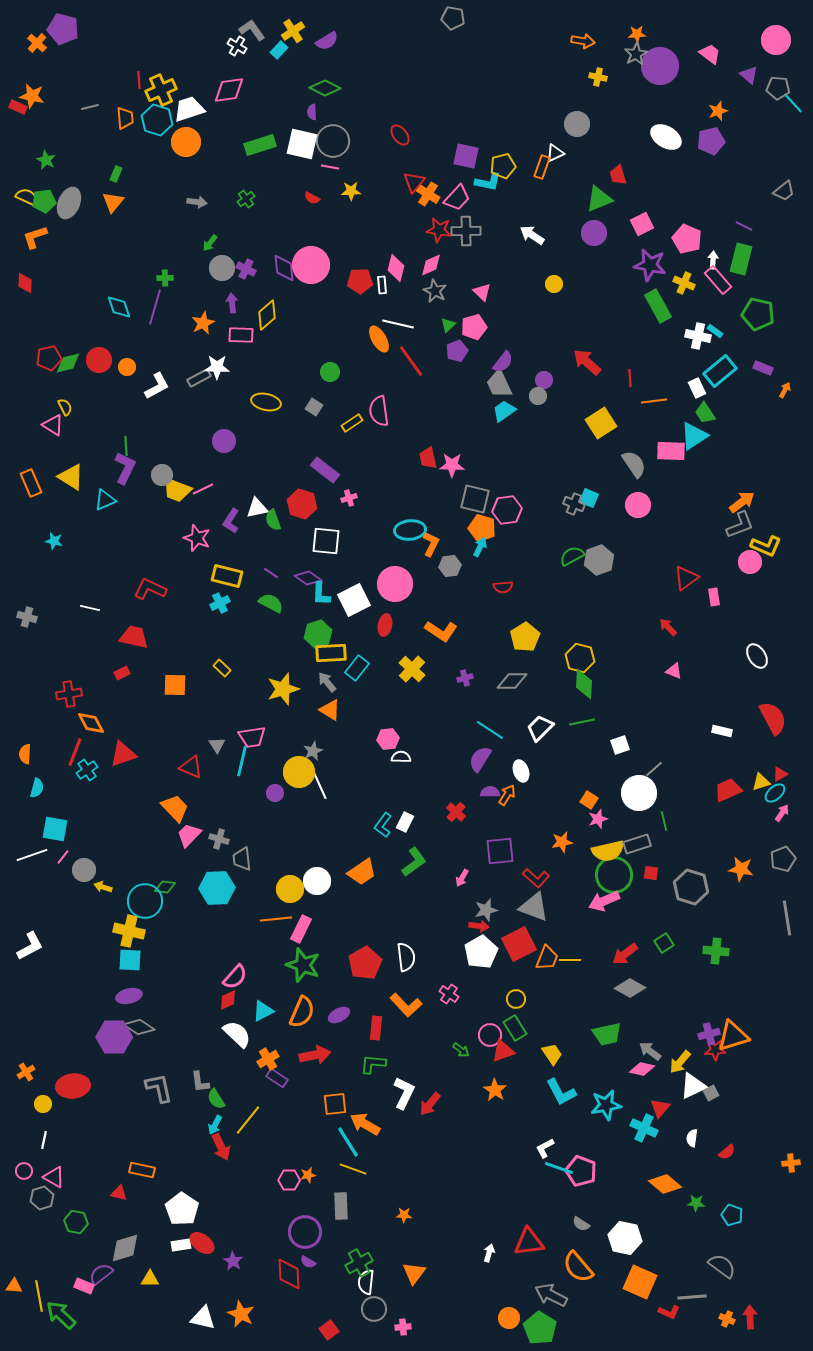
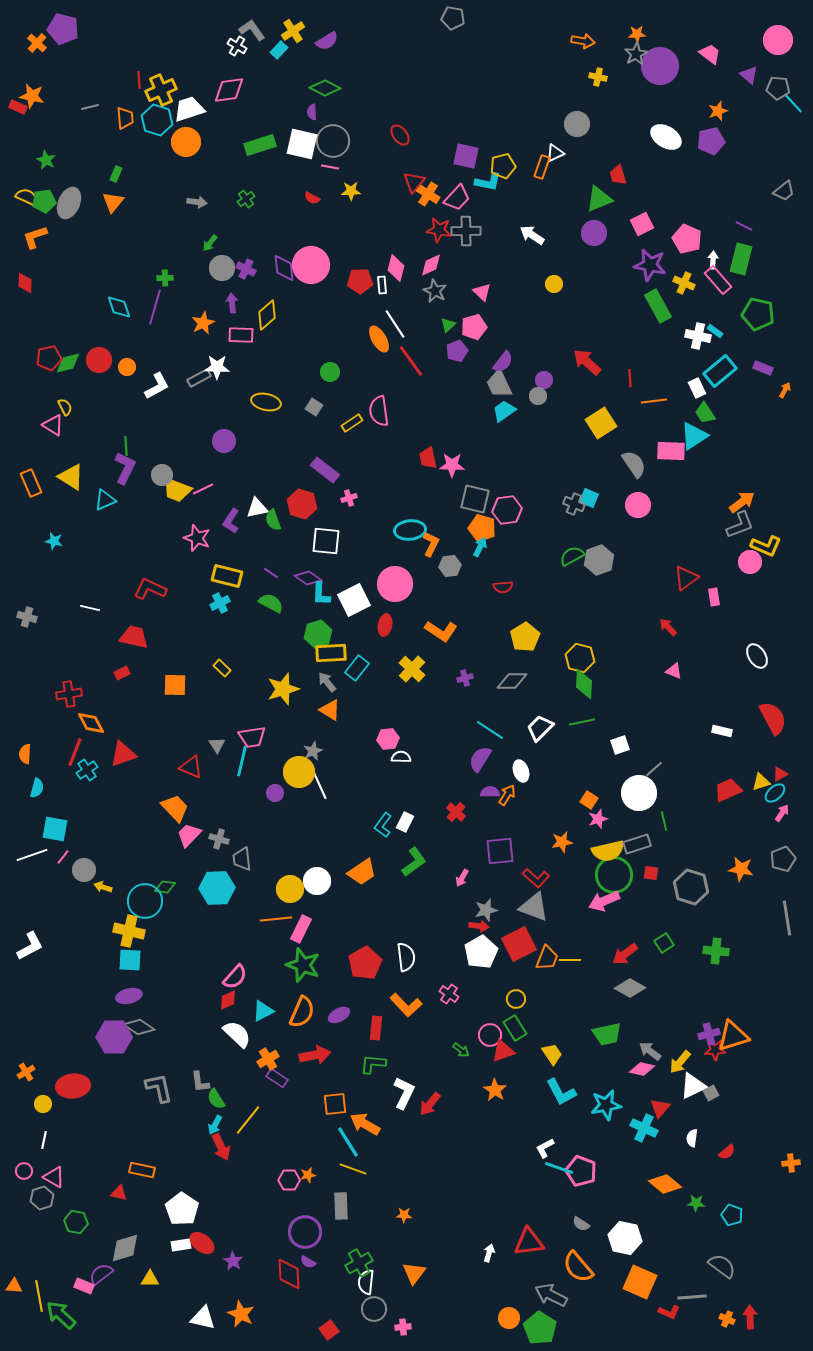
pink circle at (776, 40): moved 2 px right
white line at (398, 324): moved 3 px left; rotated 44 degrees clockwise
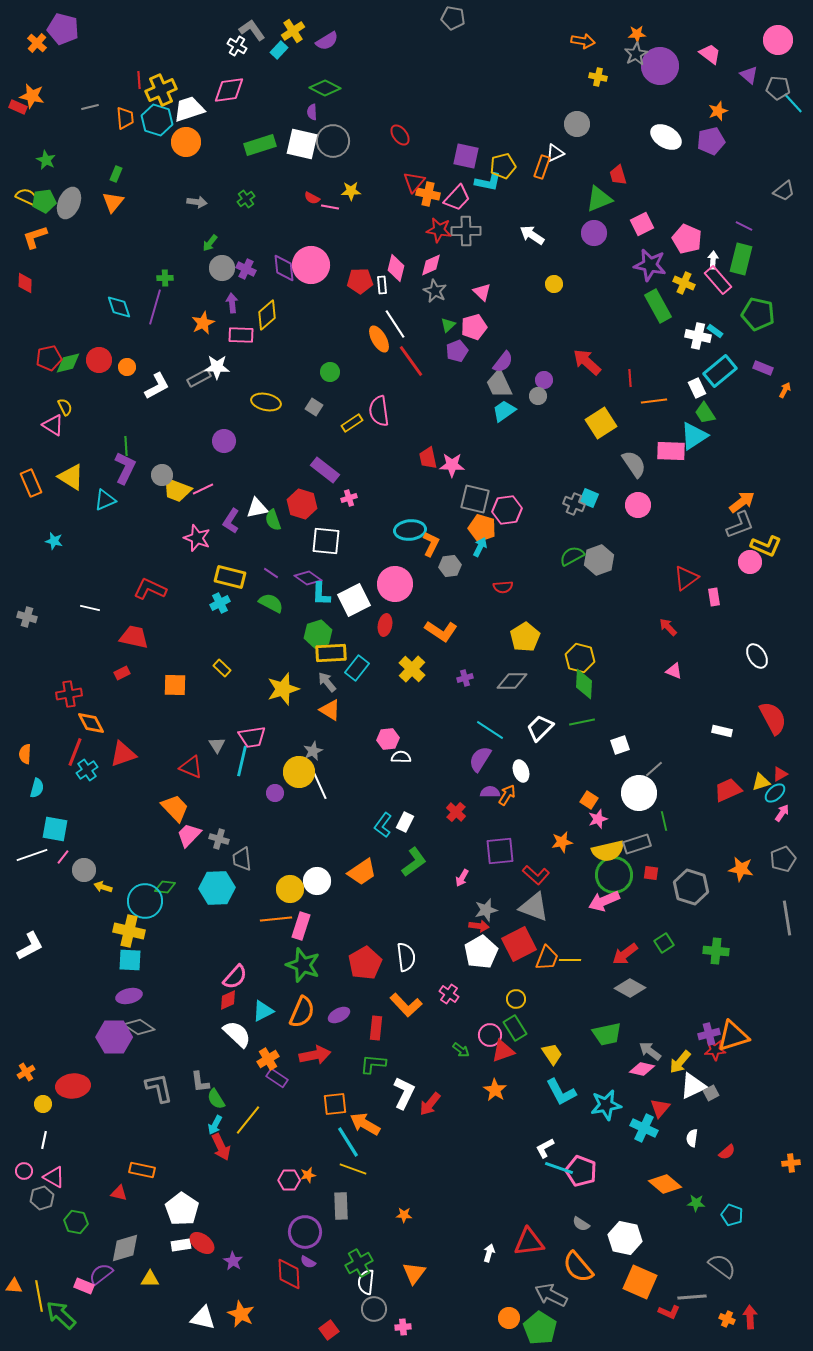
pink line at (330, 167): moved 40 px down
orange cross at (428, 194): rotated 20 degrees counterclockwise
yellow rectangle at (227, 576): moved 3 px right, 1 px down
red L-shape at (536, 878): moved 3 px up
pink rectangle at (301, 929): moved 3 px up; rotated 8 degrees counterclockwise
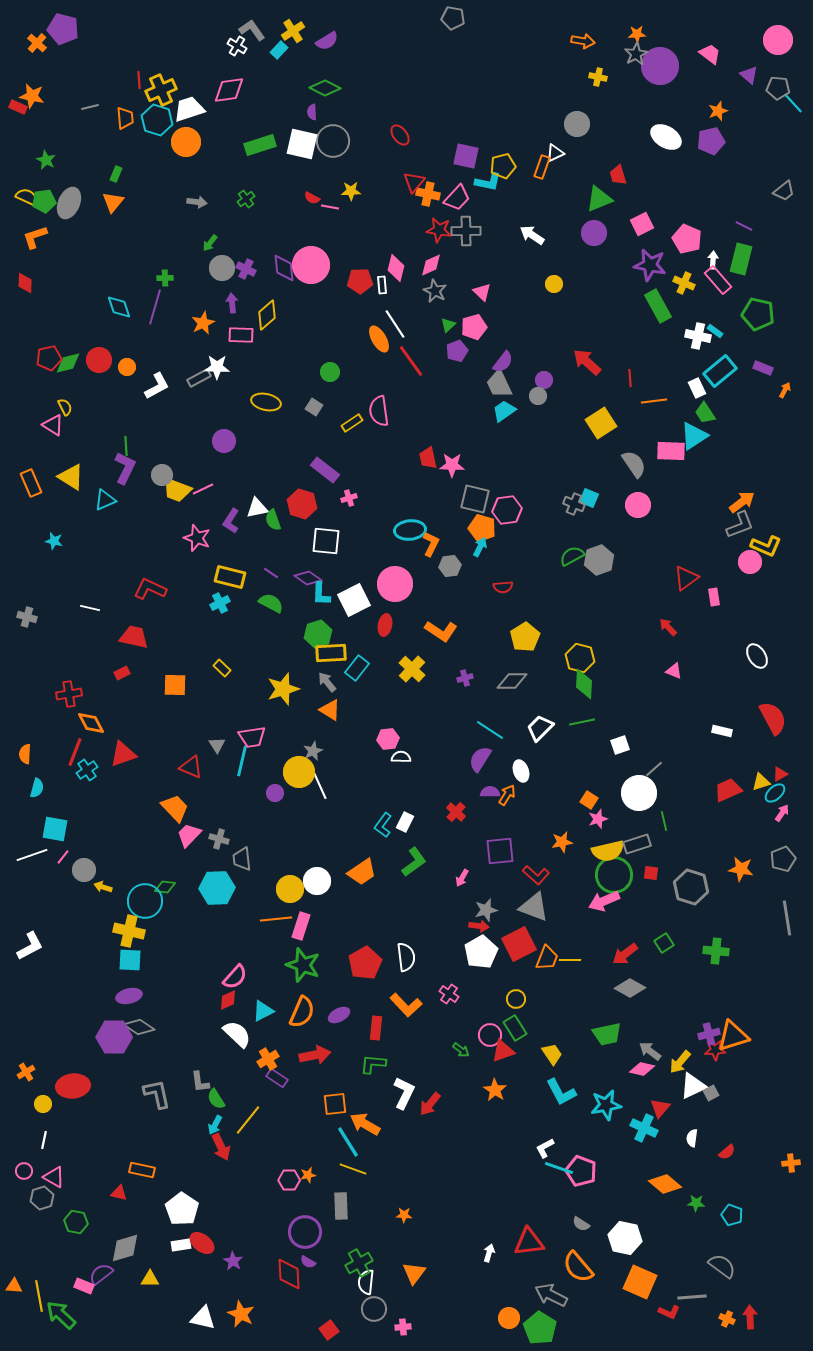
gray L-shape at (159, 1088): moved 2 px left, 6 px down
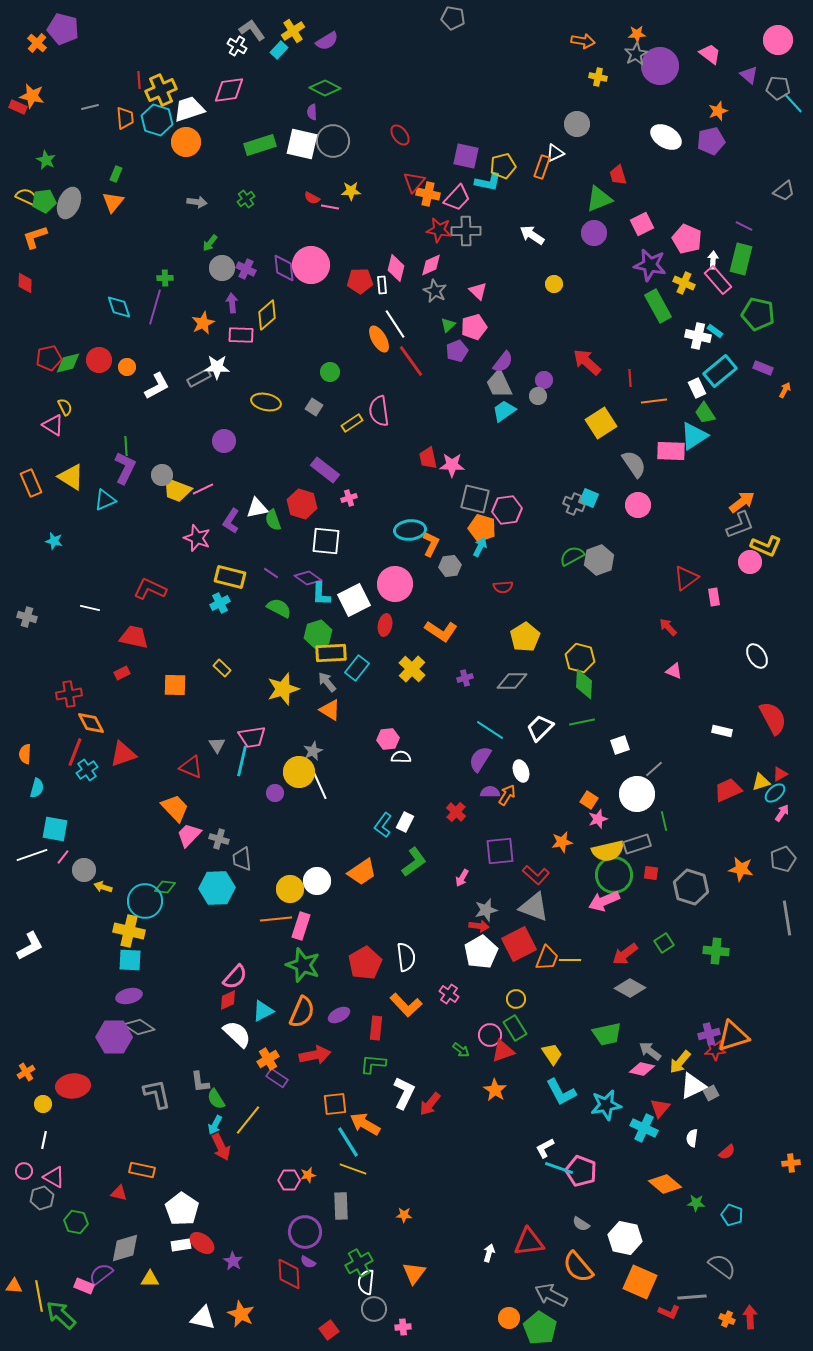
pink triangle at (482, 292): moved 4 px left, 1 px up
green semicircle at (271, 603): moved 8 px right, 5 px down
white circle at (639, 793): moved 2 px left, 1 px down
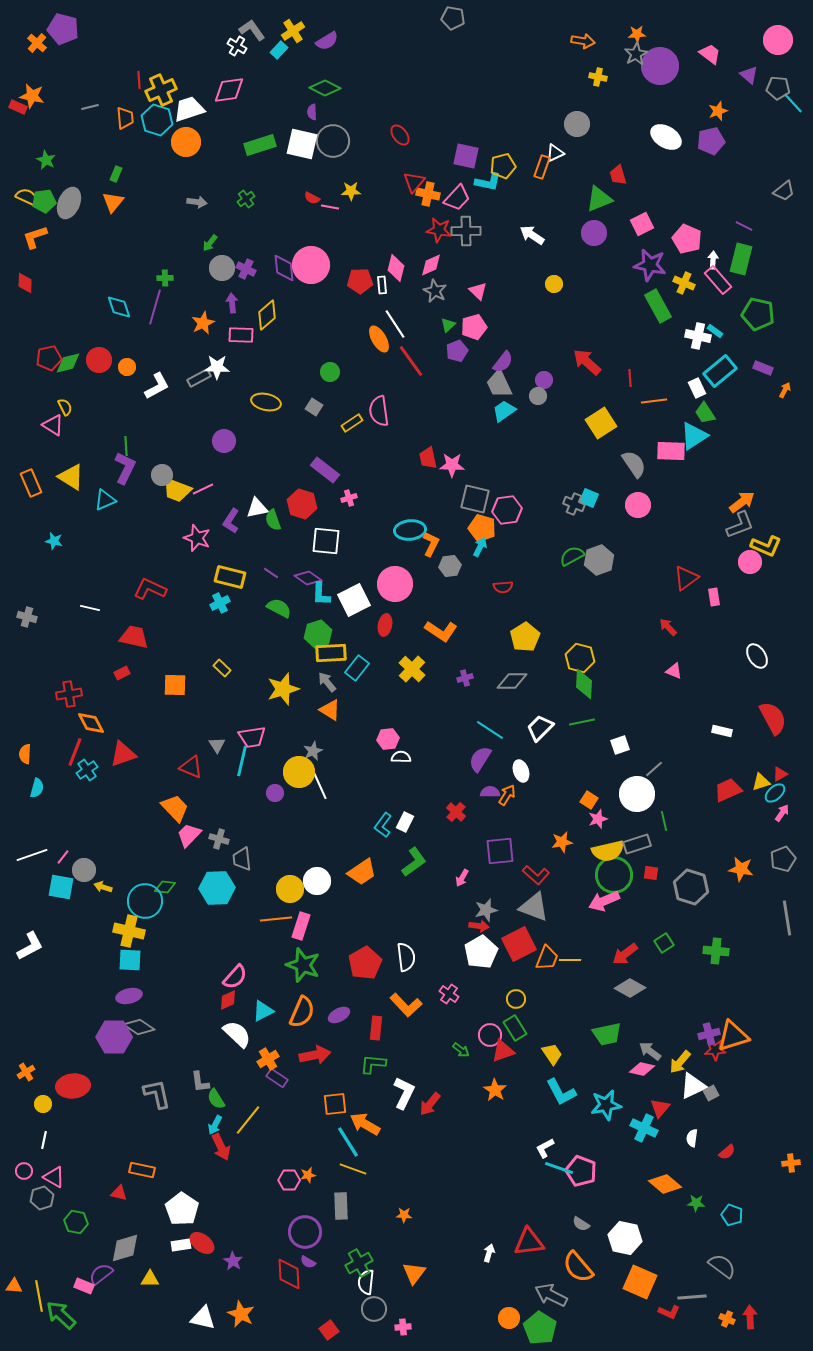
cyan square at (55, 829): moved 6 px right, 58 px down
